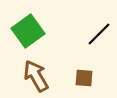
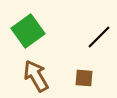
black line: moved 3 px down
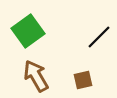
brown square: moved 1 px left, 2 px down; rotated 18 degrees counterclockwise
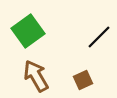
brown square: rotated 12 degrees counterclockwise
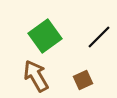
green square: moved 17 px right, 5 px down
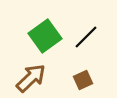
black line: moved 13 px left
brown arrow: moved 5 px left, 2 px down; rotated 76 degrees clockwise
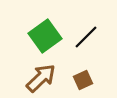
brown arrow: moved 10 px right
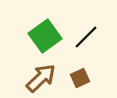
brown square: moved 3 px left, 2 px up
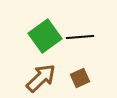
black line: moved 6 px left; rotated 40 degrees clockwise
